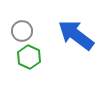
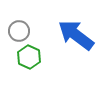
gray circle: moved 3 px left
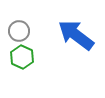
green hexagon: moved 7 px left
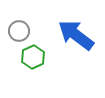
green hexagon: moved 11 px right; rotated 10 degrees clockwise
